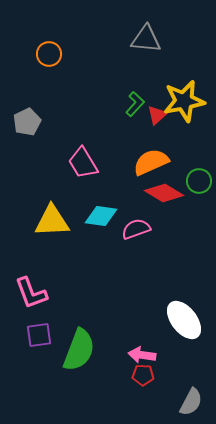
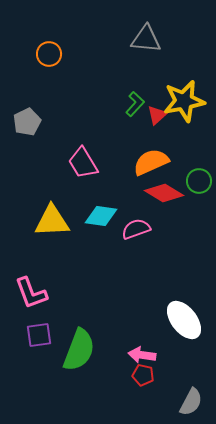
red pentagon: rotated 10 degrees clockwise
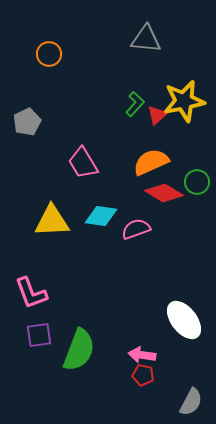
green circle: moved 2 px left, 1 px down
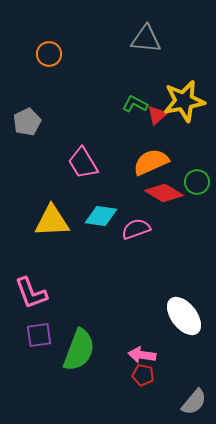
green L-shape: rotated 105 degrees counterclockwise
white ellipse: moved 4 px up
gray semicircle: moved 3 px right; rotated 12 degrees clockwise
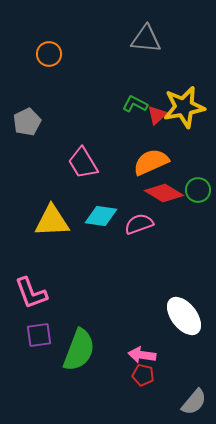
yellow star: moved 6 px down
green circle: moved 1 px right, 8 px down
pink semicircle: moved 3 px right, 5 px up
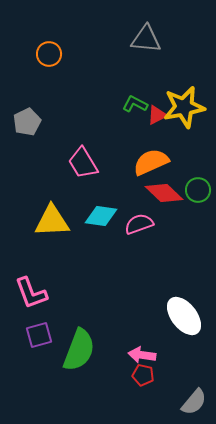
red triangle: rotated 15 degrees clockwise
red diamond: rotated 12 degrees clockwise
purple square: rotated 8 degrees counterclockwise
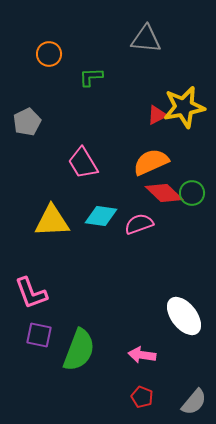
green L-shape: moved 44 px left, 27 px up; rotated 30 degrees counterclockwise
green circle: moved 6 px left, 3 px down
purple square: rotated 28 degrees clockwise
red pentagon: moved 1 px left, 22 px down; rotated 10 degrees clockwise
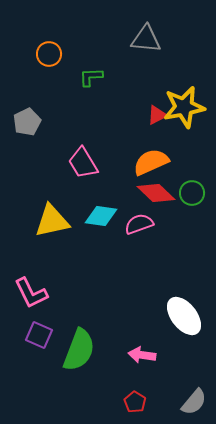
red diamond: moved 8 px left
yellow triangle: rotated 9 degrees counterclockwise
pink L-shape: rotated 6 degrees counterclockwise
purple square: rotated 12 degrees clockwise
red pentagon: moved 7 px left, 5 px down; rotated 10 degrees clockwise
